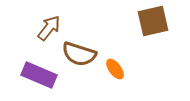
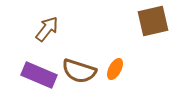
brown arrow: moved 2 px left, 1 px down
brown semicircle: moved 17 px down
orange ellipse: rotated 65 degrees clockwise
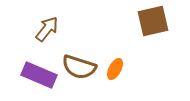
brown semicircle: moved 4 px up
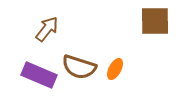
brown square: moved 2 px right; rotated 12 degrees clockwise
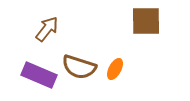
brown square: moved 9 px left
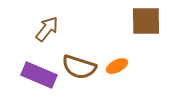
orange ellipse: moved 2 px right, 3 px up; rotated 35 degrees clockwise
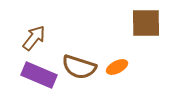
brown square: moved 2 px down
brown arrow: moved 13 px left, 9 px down
orange ellipse: moved 1 px down
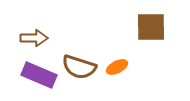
brown square: moved 5 px right, 4 px down
brown arrow: rotated 52 degrees clockwise
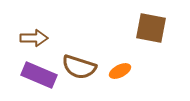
brown square: moved 1 px down; rotated 12 degrees clockwise
orange ellipse: moved 3 px right, 4 px down
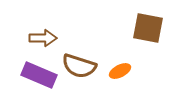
brown square: moved 3 px left
brown arrow: moved 9 px right
brown semicircle: moved 1 px up
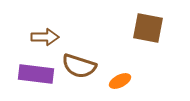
brown arrow: moved 2 px right, 1 px up
orange ellipse: moved 10 px down
purple rectangle: moved 3 px left, 1 px up; rotated 16 degrees counterclockwise
